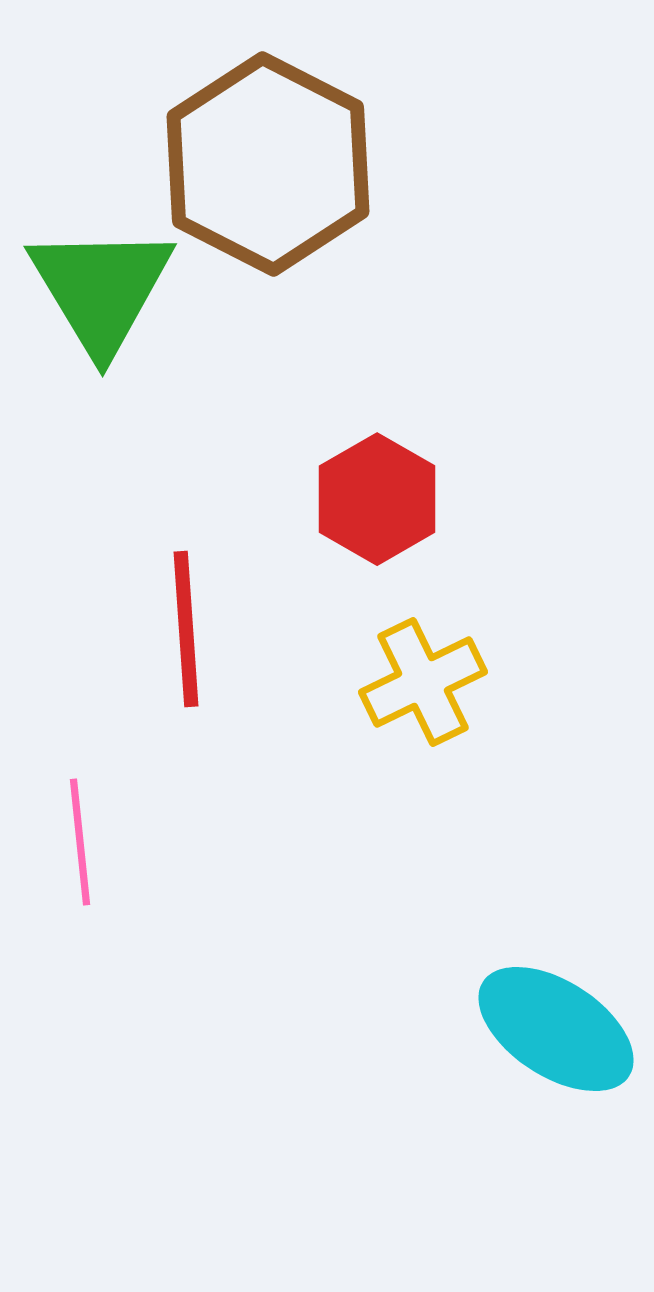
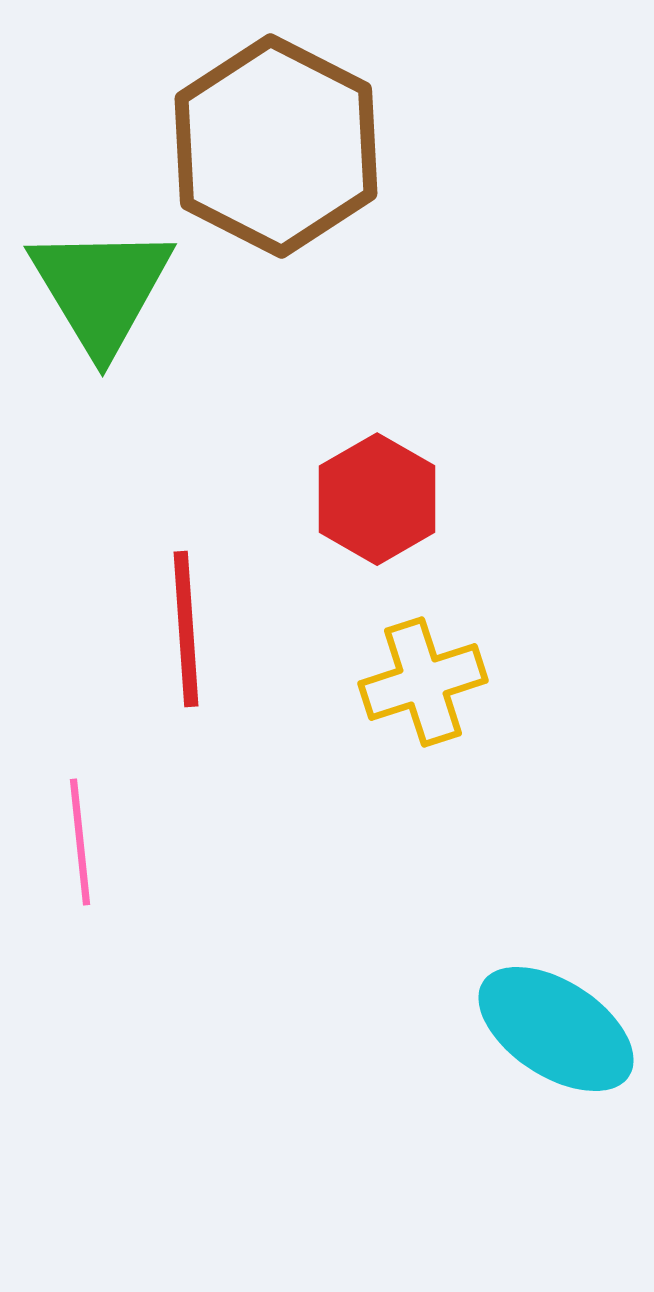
brown hexagon: moved 8 px right, 18 px up
yellow cross: rotated 8 degrees clockwise
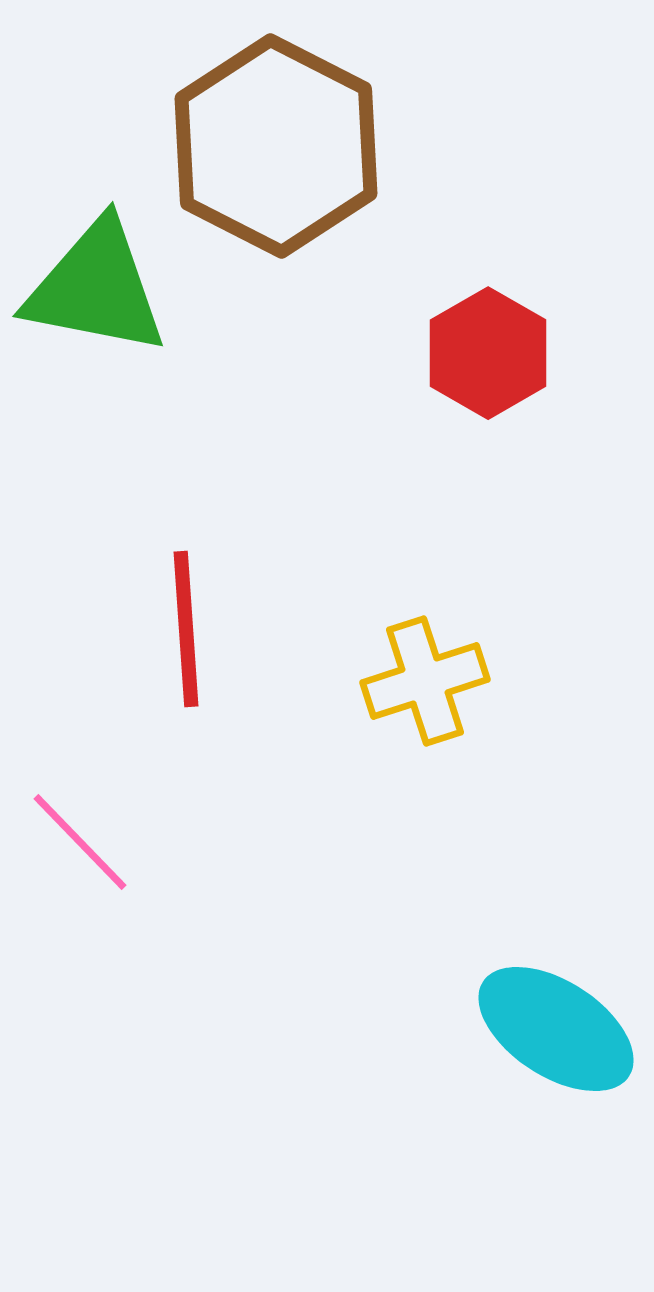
green triangle: moved 5 px left, 1 px up; rotated 48 degrees counterclockwise
red hexagon: moved 111 px right, 146 px up
yellow cross: moved 2 px right, 1 px up
pink line: rotated 38 degrees counterclockwise
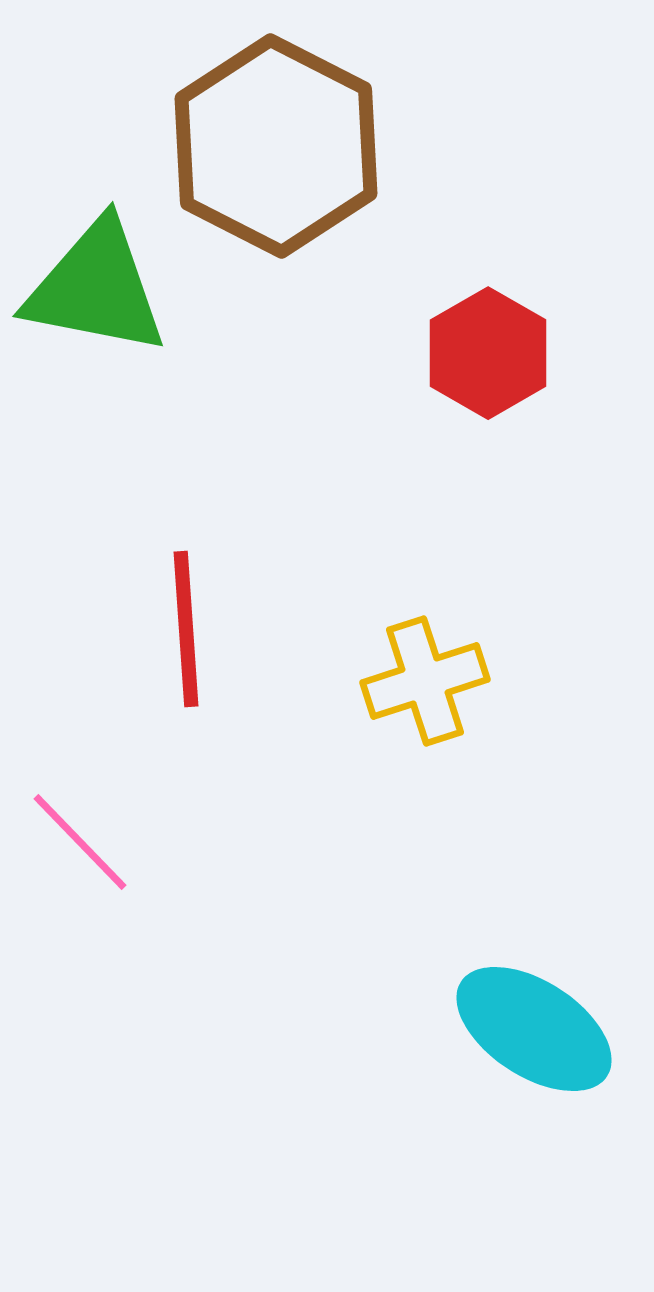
cyan ellipse: moved 22 px left
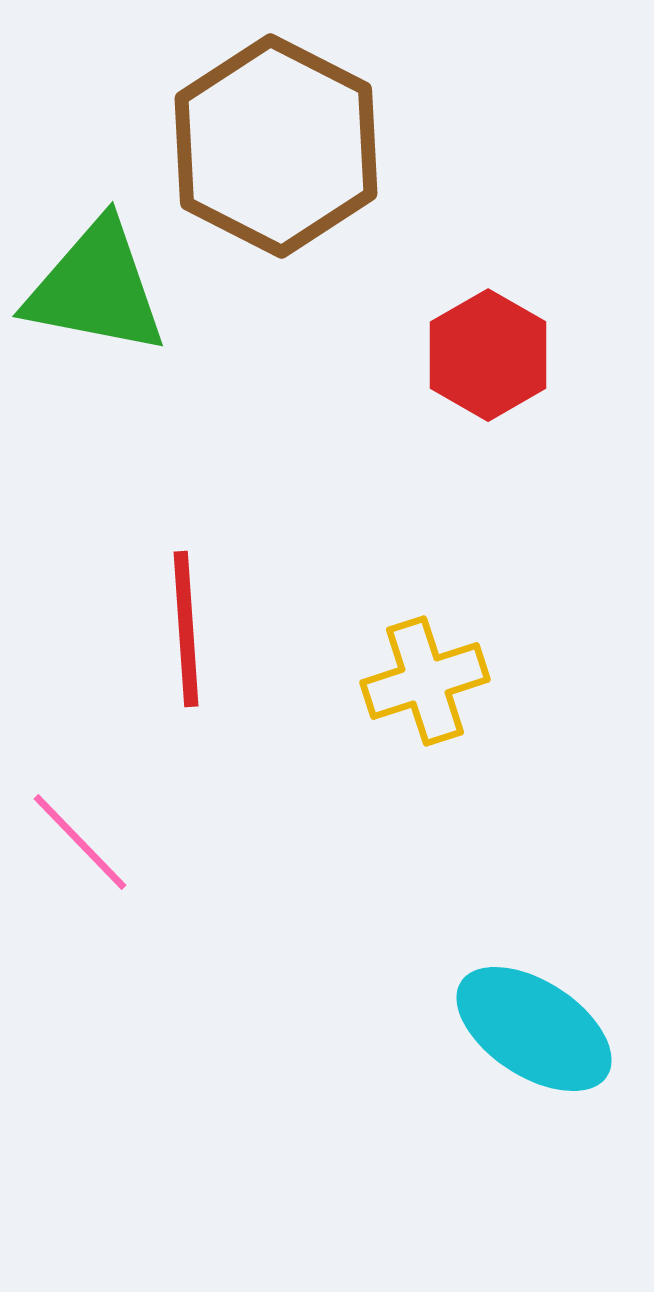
red hexagon: moved 2 px down
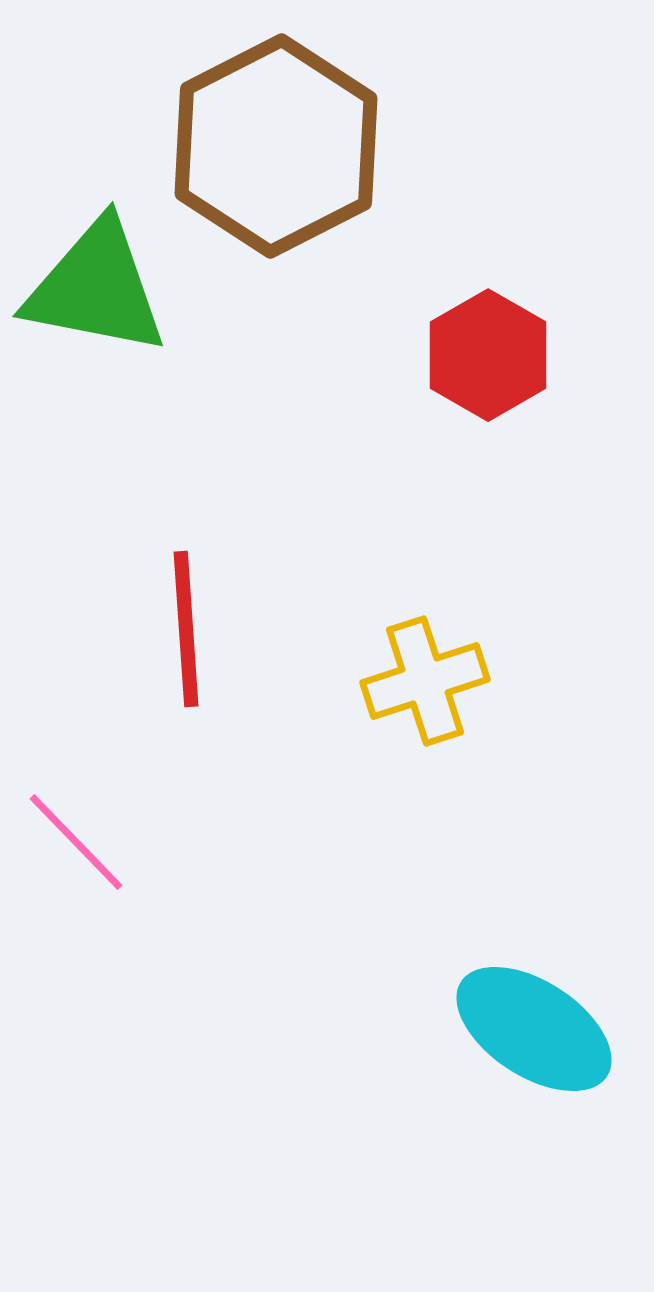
brown hexagon: rotated 6 degrees clockwise
pink line: moved 4 px left
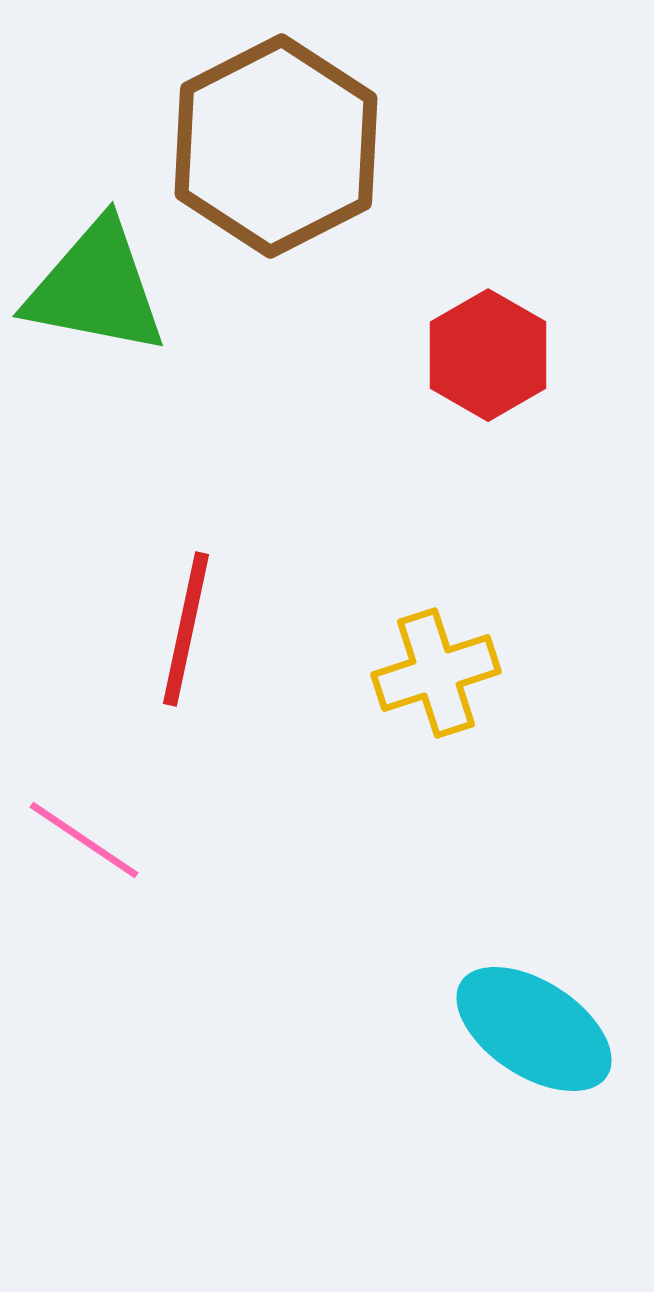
red line: rotated 16 degrees clockwise
yellow cross: moved 11 px right, 8 px up
pink line: moved 8 px right, 2 px up; rotated 12 degrees counterclockwise
